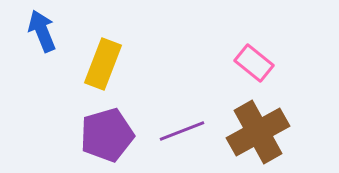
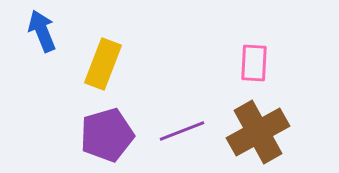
pink rectangle: rotated 54 degrees clockwise
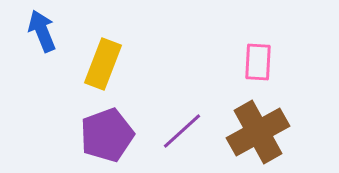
pink rectangle: moved 4 px right, 1 px up
purple line: rotated 21 degrees counterclockwise
purple pentagon: rotated 4 degrees counterclockwise
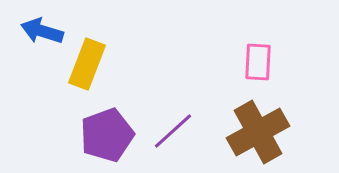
blue arrow: rotated 51 degrees counterclockwise
yellow rectangle: moved 16 px left
purple line: moved 9 px left
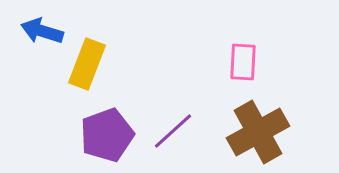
pink rectangle: moved 15 px left
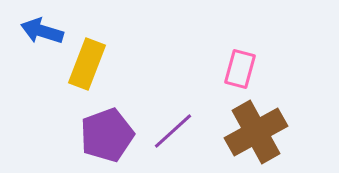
pink rectangle: moved 3 px left, 7 px down; rotated 12 degrees clockwise
brown cross: moved 2 px left
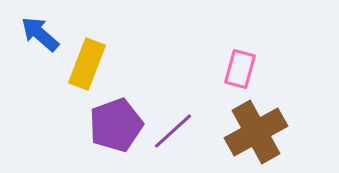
blue arrow: moved 2 px left, 3 px down; rotated 24 degrees clockwise
purple pentagon: moved 9 px right, 10 px up
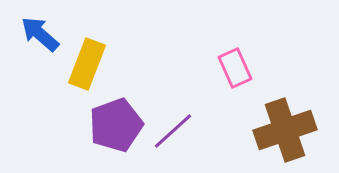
pink rectangle: moved 5 px left, 1 px up; rotated 39 degrees counterclockwise
brown cross: moved 29 px right, 2 px up; rotated 10 degrees clockwise
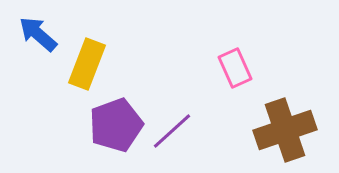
blue arrow: moved 2 px left
purple line: moved 1 px left
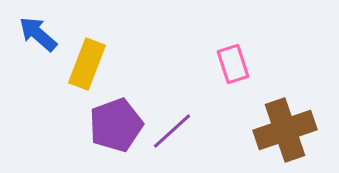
pink rectangle: moved 2 px left, 4 px up; rotated 6 degrees clockwise
